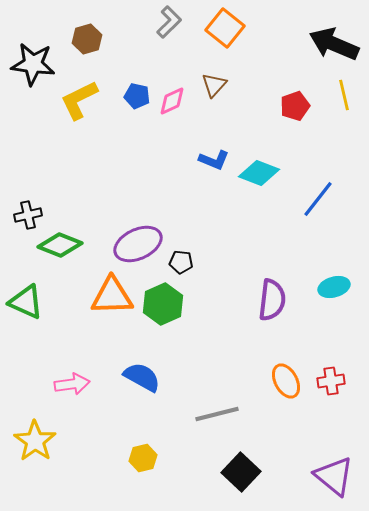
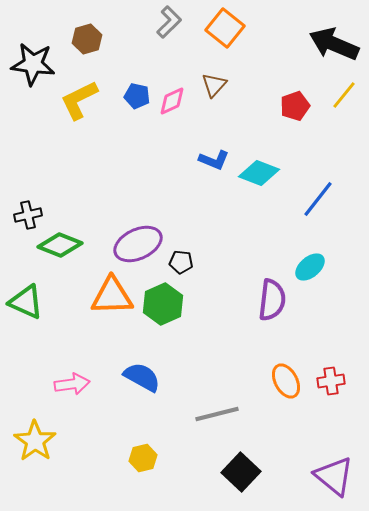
yellow line: rotated 52 degrees clockwise
cyan ellipse: moved 24 px left, 20 px up; rotated 24 degrees counterclockwise
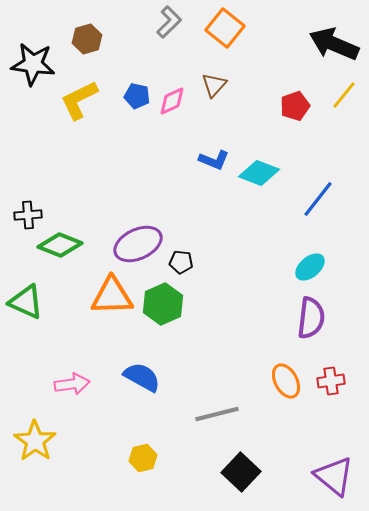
black cross: rotated 8 degrees clockwise
purple semicircle: moved 39 px right, 18 px down
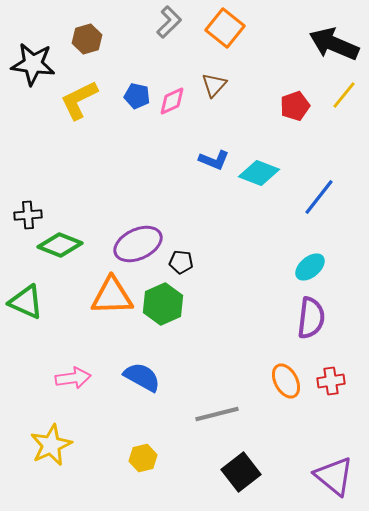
blue line: moved 1 px right, 2 px up
pink arrow: moved 1 px right, 6 px up
yellow star: moved 16 px right, 4 px down; rotated 12 degrees clockwise
black square: rotated 9 degrees clockwise
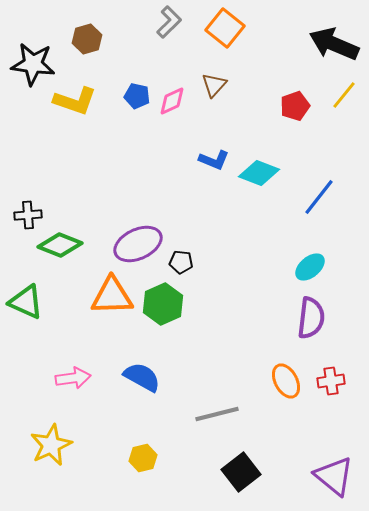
yellow L-shape: moved 4 px left, 1 px down; rotated 135 degrees counterclockwise
